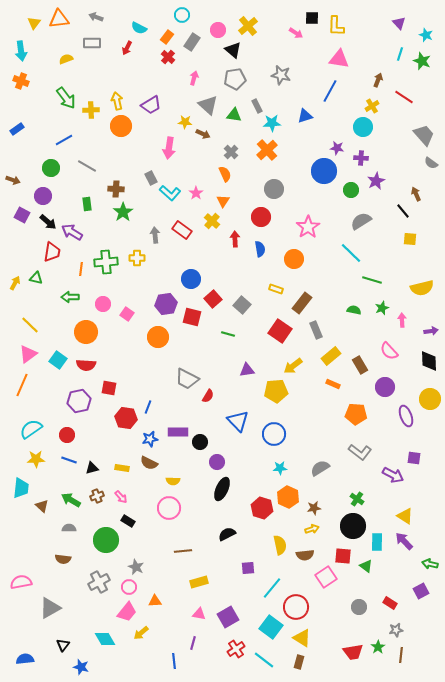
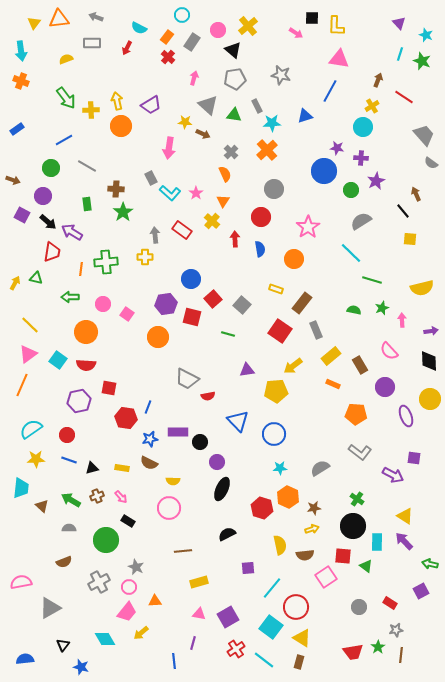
yellow cross at (137, 258): moved 8 px right, 1 px up
red semicircle at (208, 396): rotated 48 degrees clockwise
brown semicircle at (63, 559): moved 1 px right, 3 px down; rotated 28 degrees counterclockwise
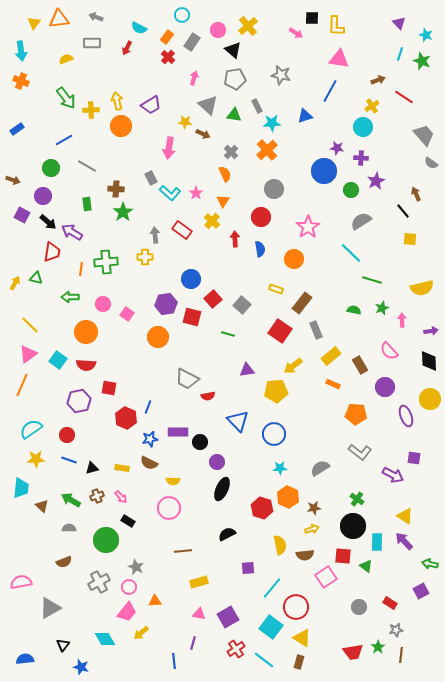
brown arrow at (378, 80): rotated 48 degrees clockwise
red hexagon at (126, 418): rotated 15 degrees clockwise
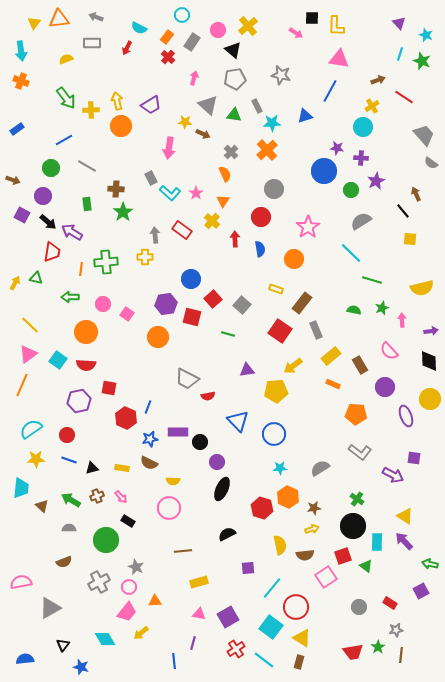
red square at (343, 556): rotated 24 degrees counterclockwise
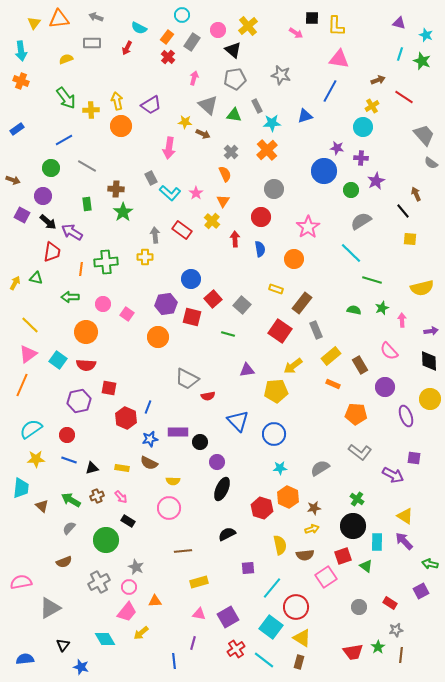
purple triangle at (399, 23): rotated 32 degrees counterclockwise
gray semicircle at (69, 528): rotated 48 degrees counterclockwise
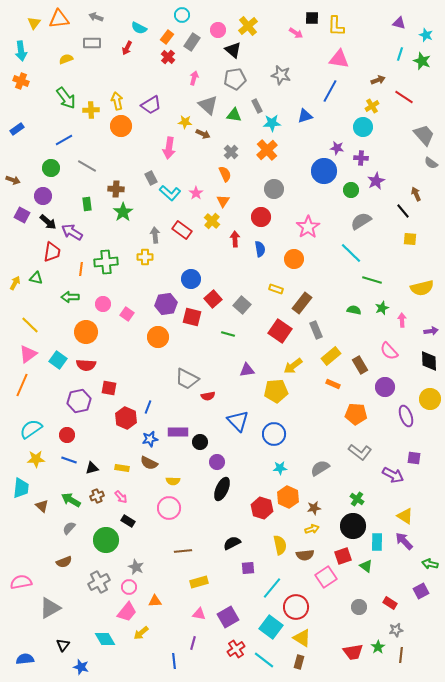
black semicircle at (227, 534): moved 5 px right, 9 px down
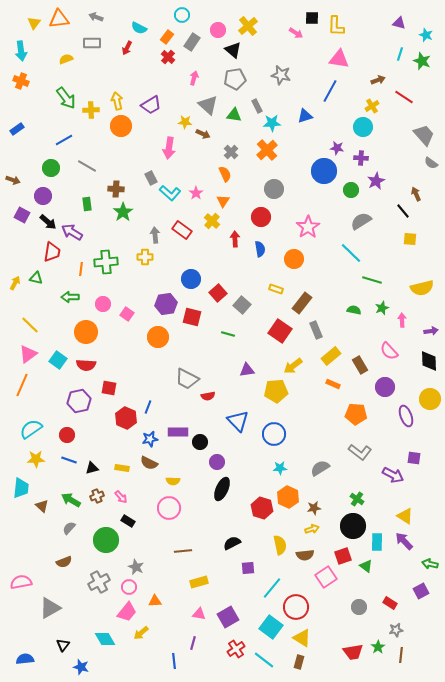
red square at (213, 299): moved 5 px right, 6 px up
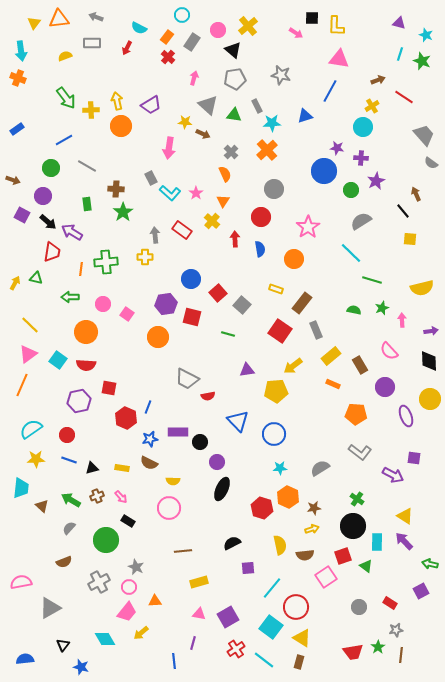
yellow semicircle at (66, 59): moved 1 px left, 3 px up
orange cross at (21, 81): moved 3 px left, 3 px up
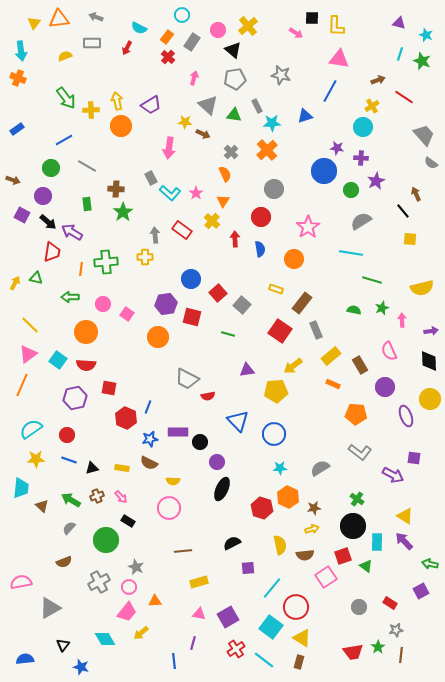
cyan line at (351, 253): rotated 35 degrees counterclockwise
pink semicircle at (389, 351): rotated 18 degrees clockwise
purple hexagon at (79, 401): moved 4 px left, 3 px up
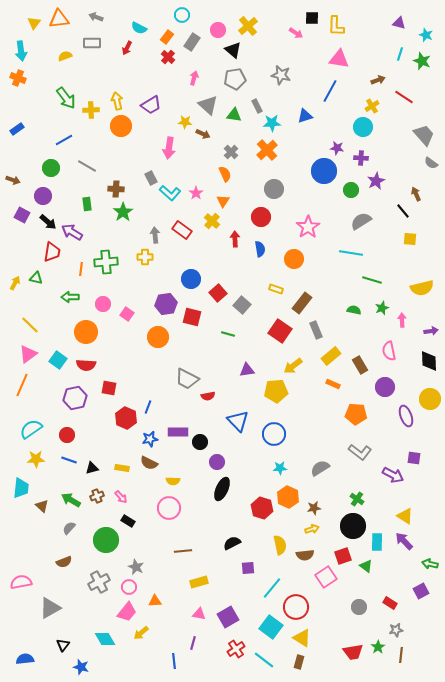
pink semicircle at (389, 351): rotated 12 degrees clockwise
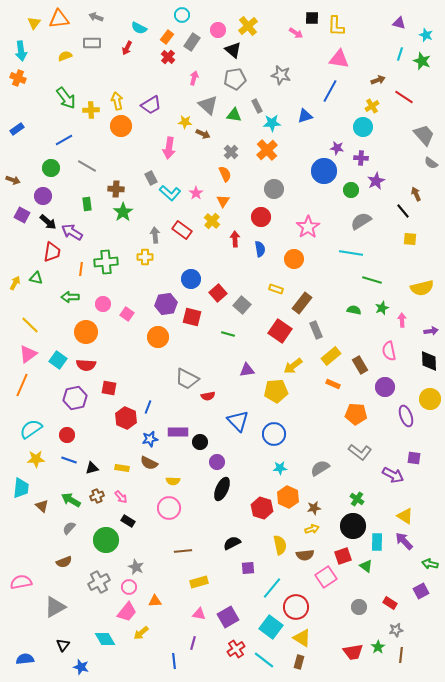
gray triangle at (50, 608): moved 5 px right, 1 px up
